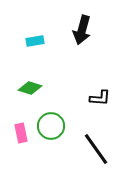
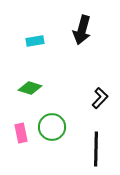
black L-shape: rotated 50 degrees counterclockwise
green circle: moved 1 px right, 1 px down
black line: rotated 36 degrees clockwise
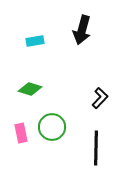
green diamond: moved 1 px down
black line: moved 1 px up
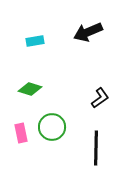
black arrow: moved 6 px right, 2 px down; rotated 52 degrees clockwise
black L-shape: rotated 10 degrees clockwise
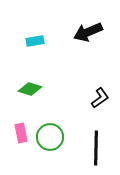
green circle: moved 2 px left, 10 px down
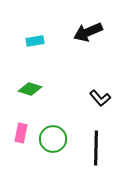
black L-shape: rotated 85 degrees clockwise
pink rectangle: rotated 24 degrees clockwise
green circle: moved 3 px right, 2 px down
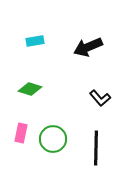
black arrow: moved 15 px down
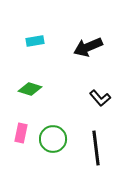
black line: rotated 8 degrees counterclockwise
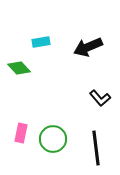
cyan rectangle: moved 6 px right, 1 px down
green diamond: moved 11 px left, 21 px up; rotated 30 degrees clockwise
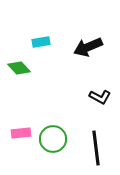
black L-shape: moved 1 px up; rotated 20 degrees counterclockwise
pink rectangle: rotated 72 degrees clockwise
